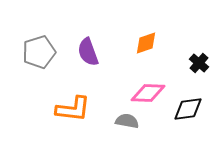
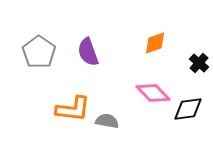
orange diamond: moved 9 px right
gray pentagon: rotated 20 degrees counterclockwise
pink diamond: moved 5 px right; rotated 44 degrees clockwise
gray semicircle: moved 20 px left
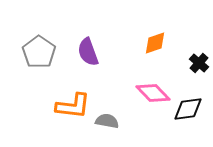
orange L-shape: moved 3 px up
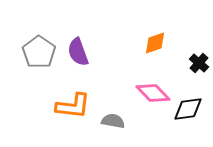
purple semicircle: moved 10 px left
gray semicircle: moved 6 px right
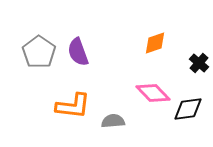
gray semicircle: rotated 15 degrees counterclockwise
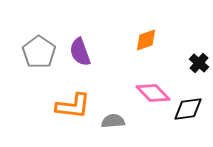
orange diamond: moved 9 px left, 3 px up
purple semicircle: moved 2 px right
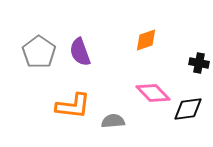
black cross: rotated 30 degrees counterclockwise
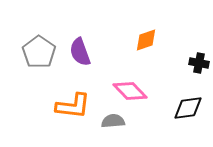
pink diamond: moved 23 px left, 2 px up
black diamond: moved 1 px up
